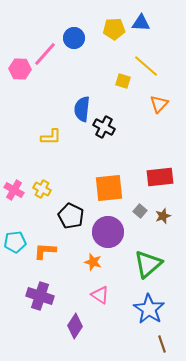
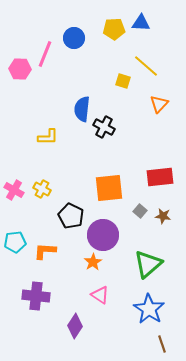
pink line: rotated 20 degrees counterclockwise
yellow L-shape: moved 3 px left
brown star: rotated 28 degrees clockwise
purple circle: moved 5 px left, 3 px down
orange star: rotated 24 degrees clockwise
purple cross: moved 4 px left; rotated 12 degrees counterclockwise
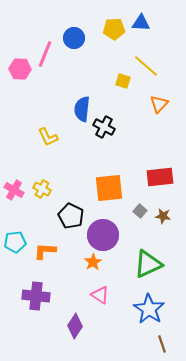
yellow L-shape: rotated 65 degrees clockwise
green triangle: rotated 16 degrees clockwise
